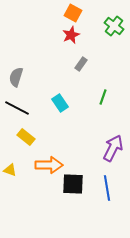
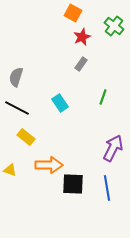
red star: moved 11 px right, 2 px down
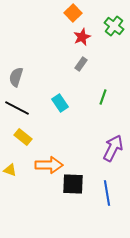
orange square: rotated 18 degrees clockwise
yellow rectangle: moved 3 px left
blue line: moved 5 px down
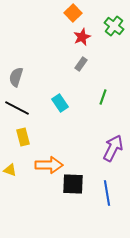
yellow rectangle: rotated 36 degrees clockwise
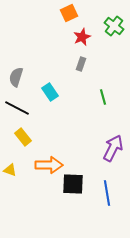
orange square: moved 4 px left; rotated 18 degrees clockwise
gray rectangle: rotated 16 degrees counterclockwise
green line: rotated 35 degrees counterclockwise
cyan rectangle: moved 10 px left, 11 px up
yellow rectangle: rotated 24 degrees counterclockwise
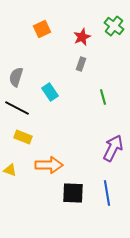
orange square: moved 27 px left, 16 px down
yellow rectangle: rotated 30 degrees counterclockwise
black square: moved 9 px down
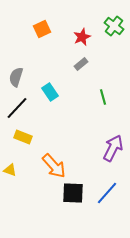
gray rectangle: rotated 32 degrees clockwise
black line: rotated 75 degrees counterclockwise
orange arrow: moved 5 px right, 1 px down; rotated 48 degrees clockwise
blue line: rotated 50 degrees clockwise
